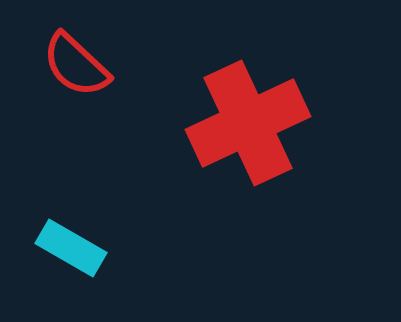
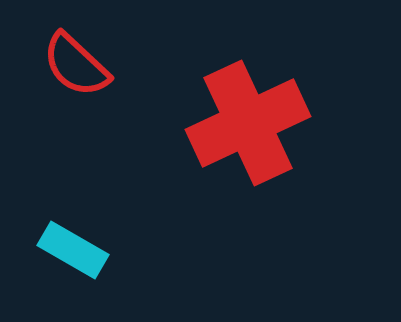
cyan rectangle: moved 2 px right, 2 px down
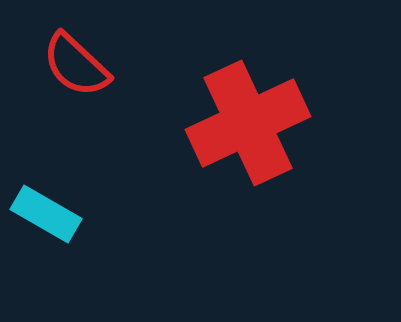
cyan rectangle: moved 27 px left, 36 px up
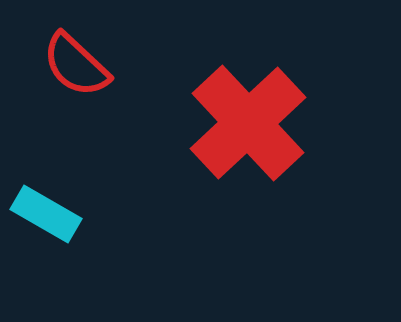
red cross: rotated 18 degrees counterclockwise
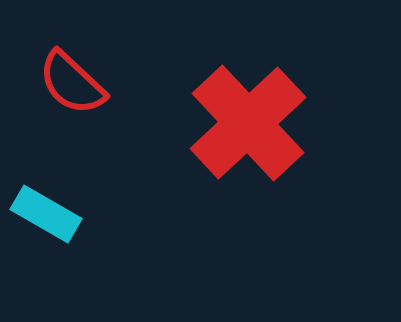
red semicircle: moved 4 px left, 18 px down
